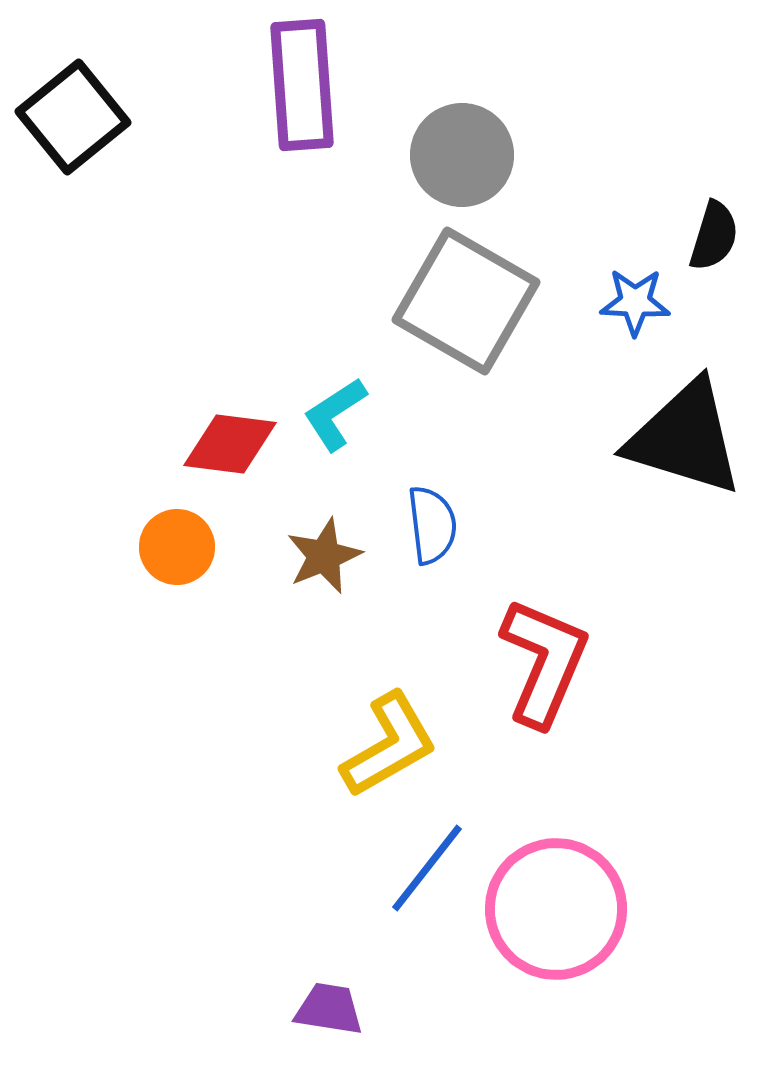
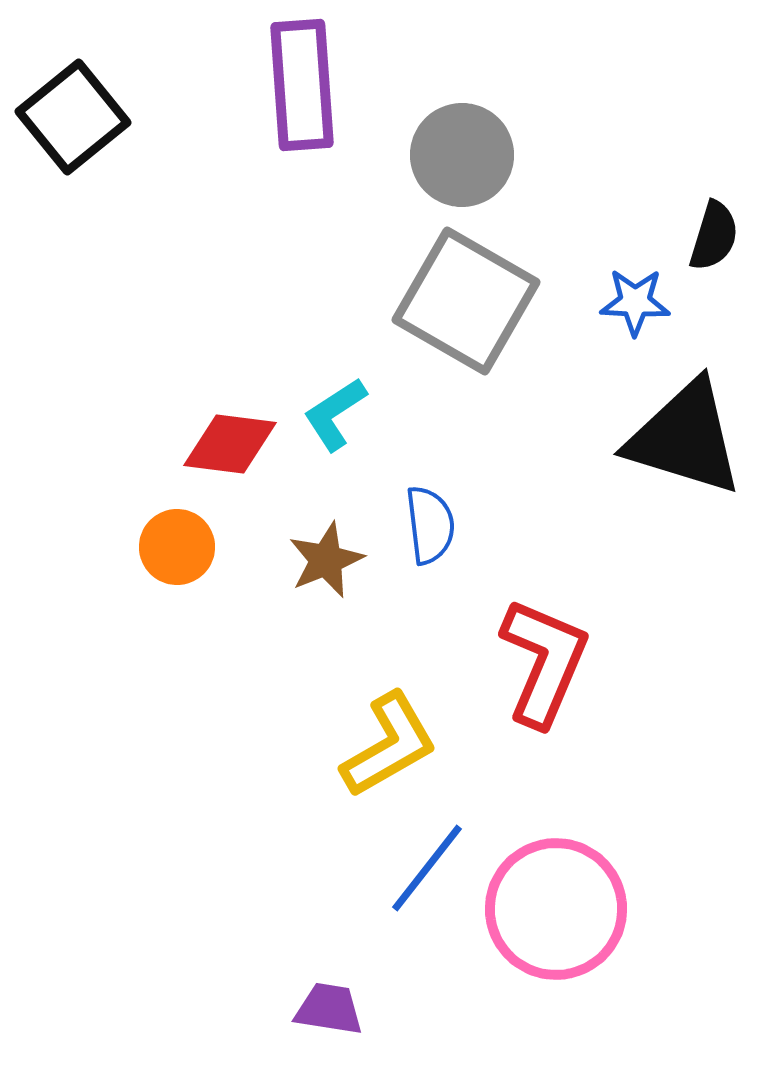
blue semicircle: moved 2 px left
brown star: moved 2 px right, 4 px down
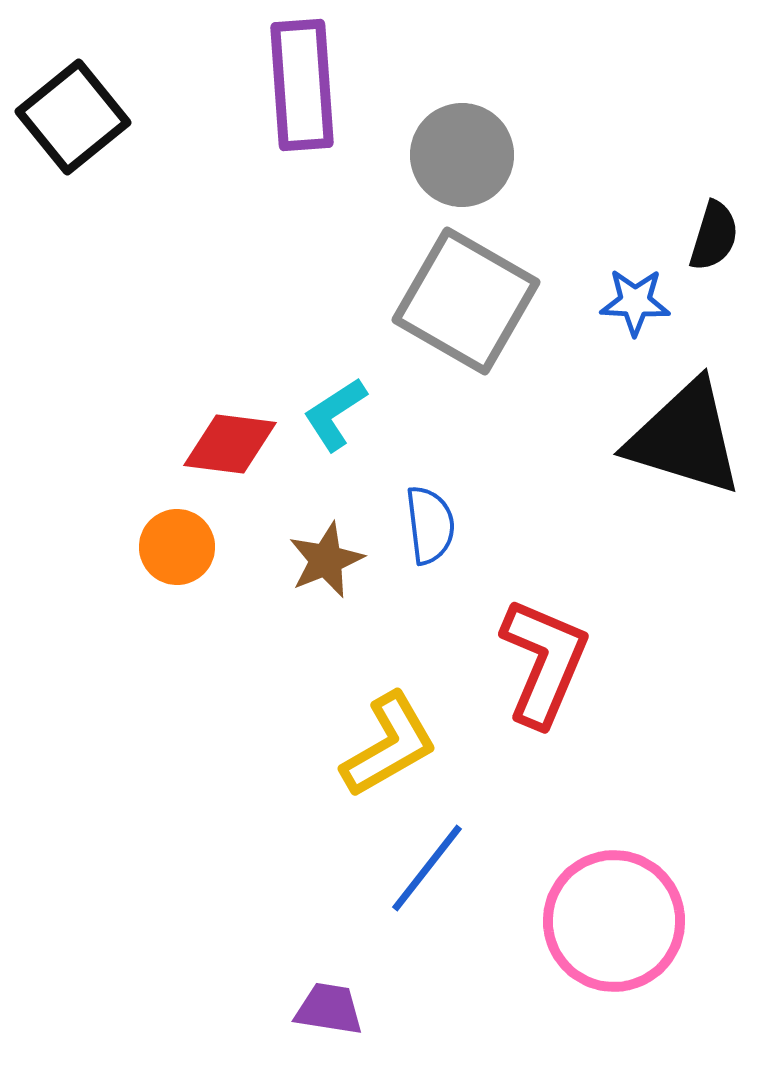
pink circle: moved 58 px right, 12 px down
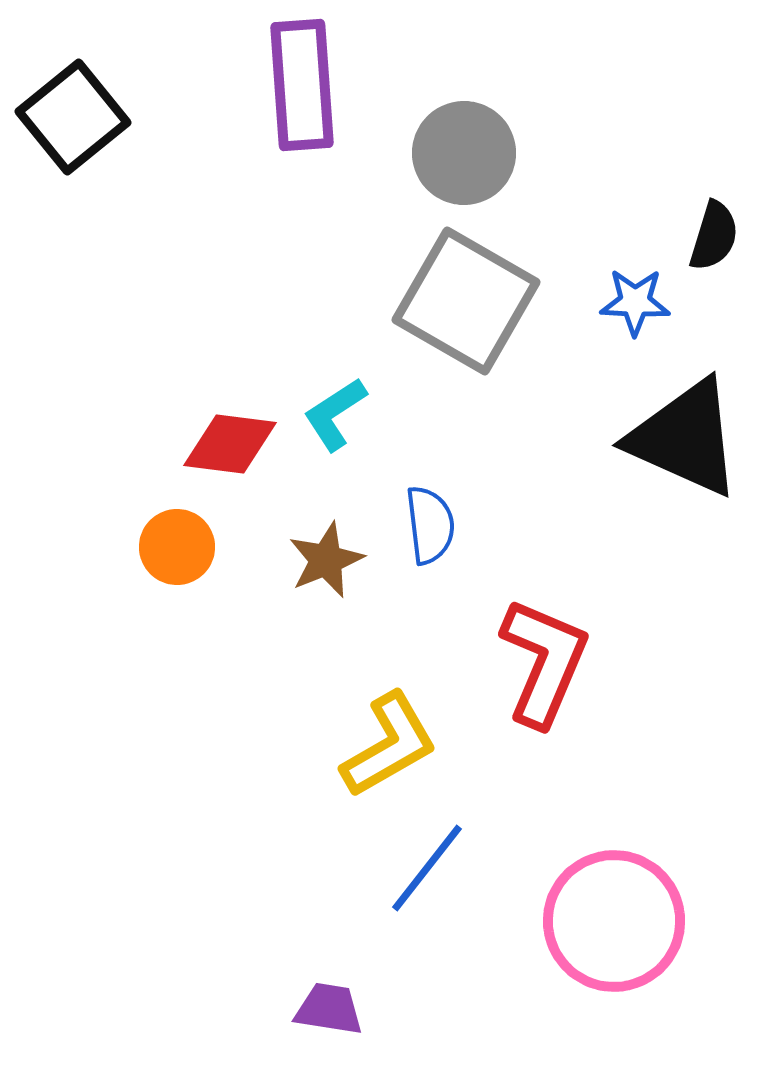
gray circle: moved 2 px right, 2 px up
black triangle: rotated 7 degrees clockwise
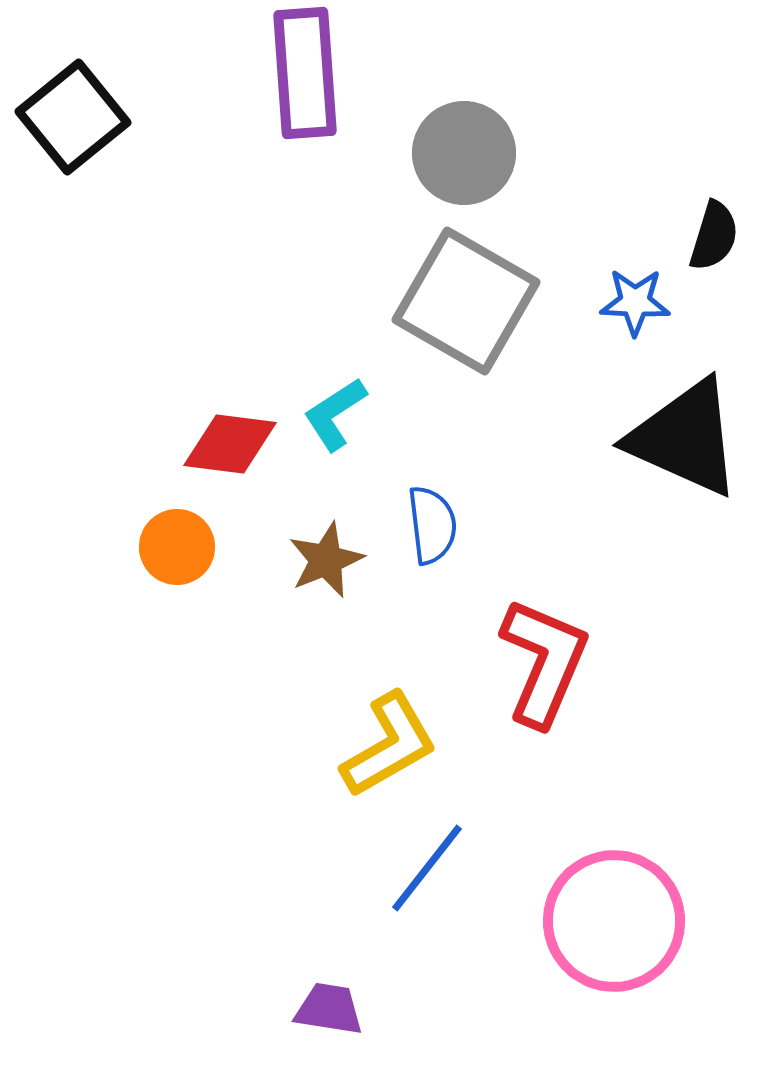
purple rectangle: moved 3 px right, 12 px up
blue semicircle: moved 2 px right
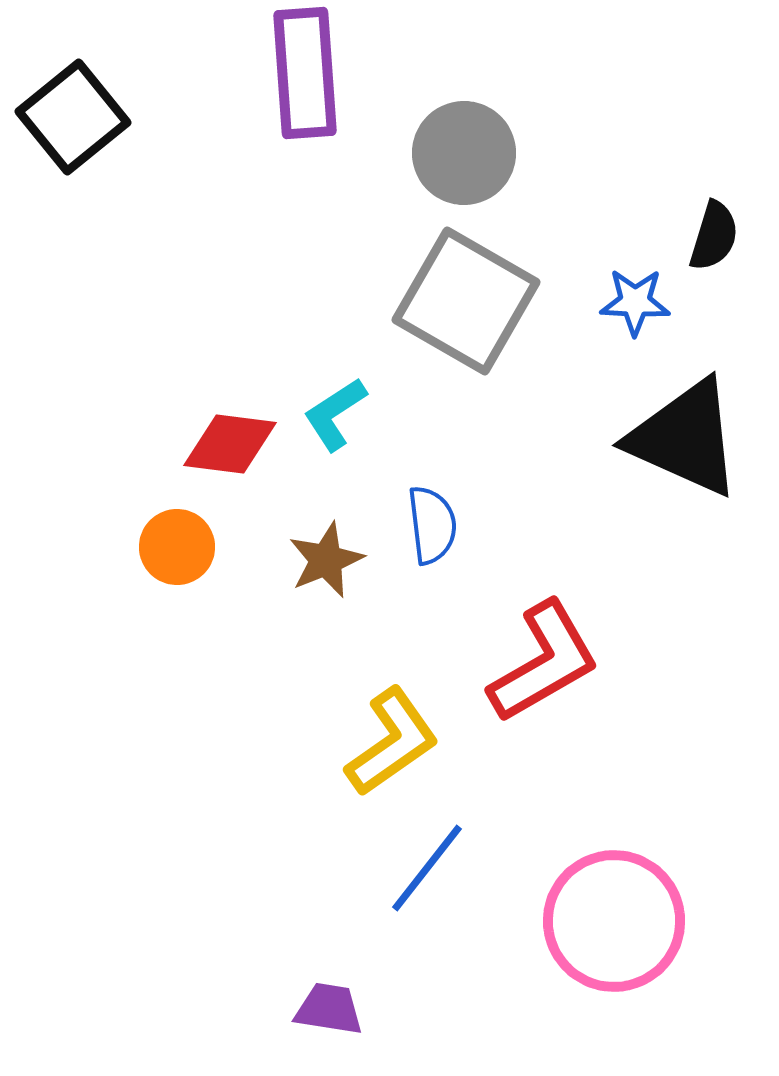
red L-shape: rotated 37 degrees clockwise
yellow L-shape: moved 3 px right, 3 px up; rotated 5 degrees counterclockwise
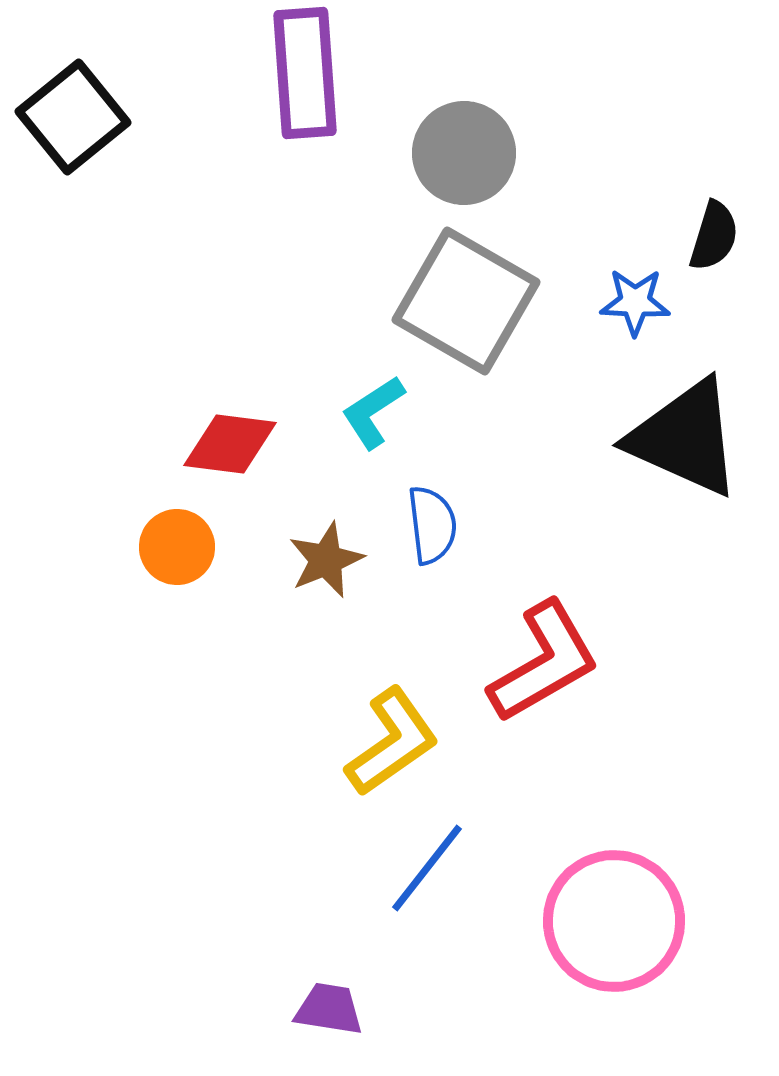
cyan L-shape: moved 38 px right, 2 px up
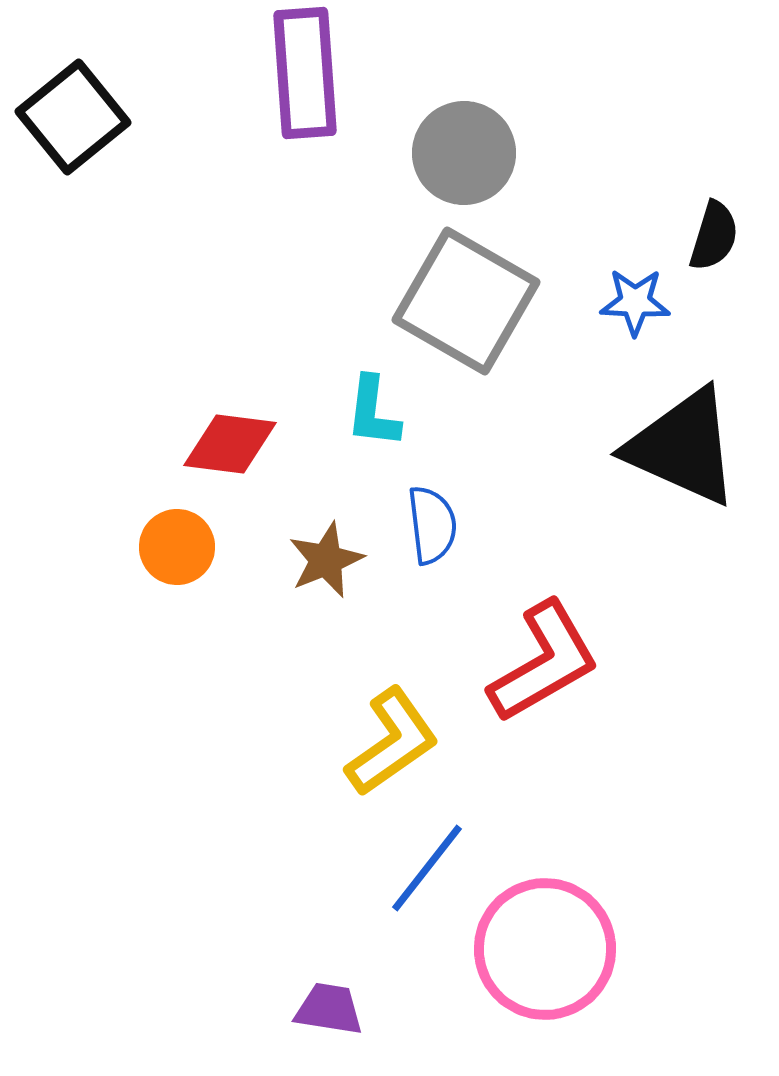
cyan L-shape: rotated 50 degrees counterclockwise
black triangle: moved 2 px left, 9 px down
pink circle: moved 69 px left, 28 px down
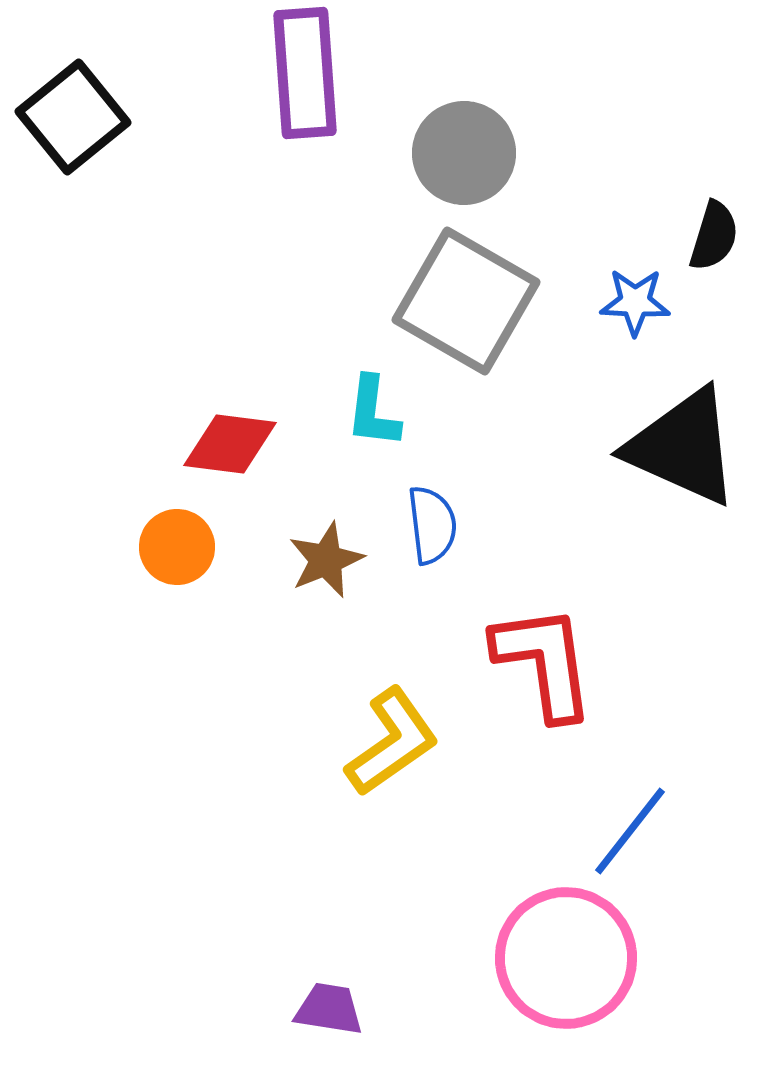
red L-shape: rotated 68 degrees counterclockwise
blue line: moved 203 px right, 37 px up
pink circle: moved 21 px right, 9 px down
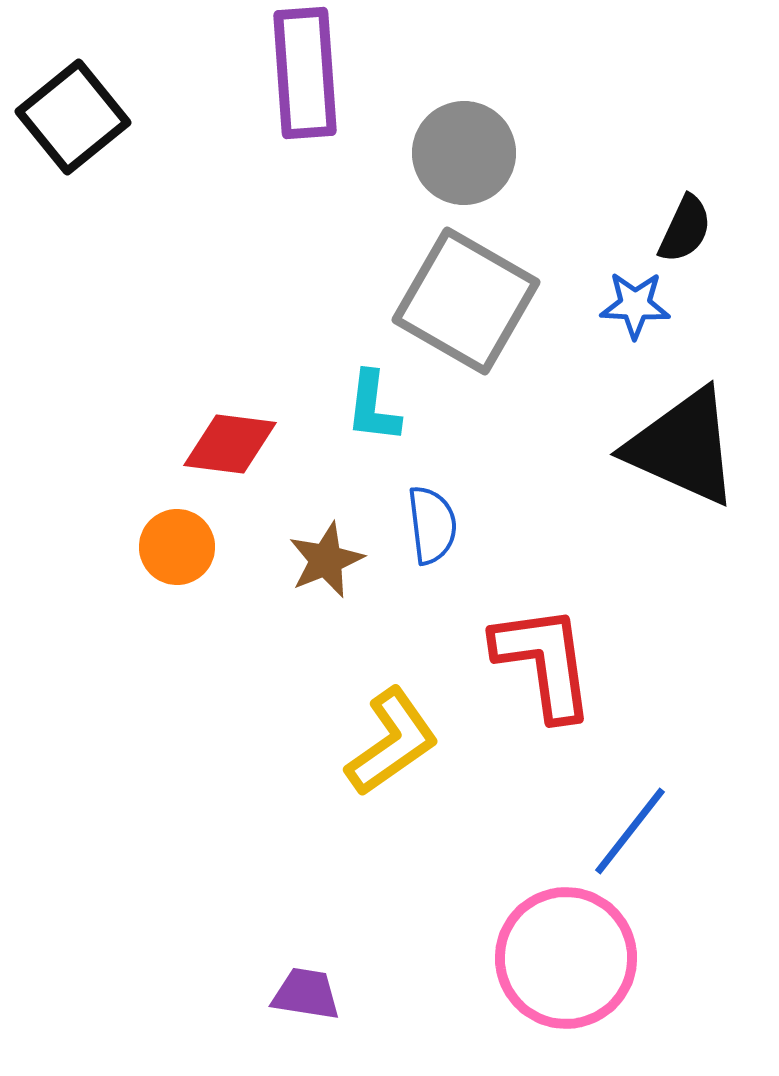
black semicircle: moved 29 px left, 7 px up; rotated 8 degrees clockwise
blue star: moved 3 px down
cyan L-shape: moved 5 px up
purple trapezoid: moved 23 px left, 15 px up
